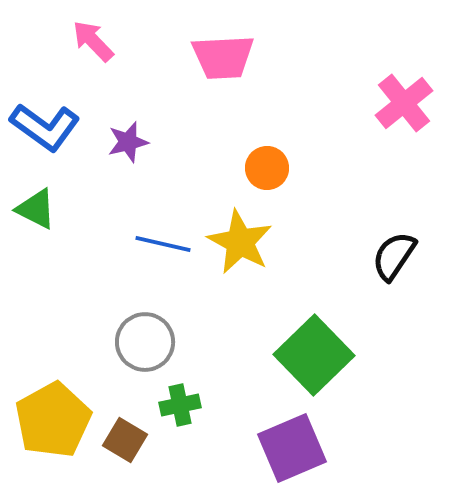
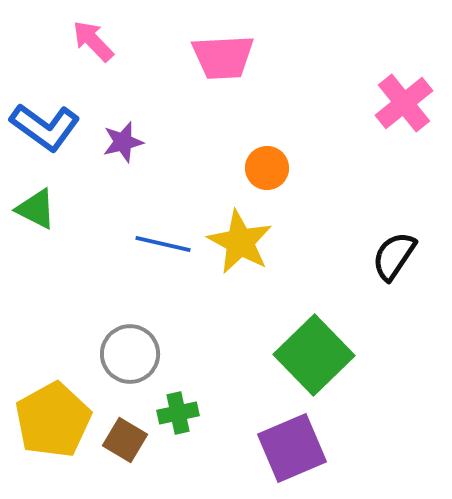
purple star: moved 5 px left
gray circle: moved 15 px left, 12 px down
green cross: moved 2 px left, 8 px down
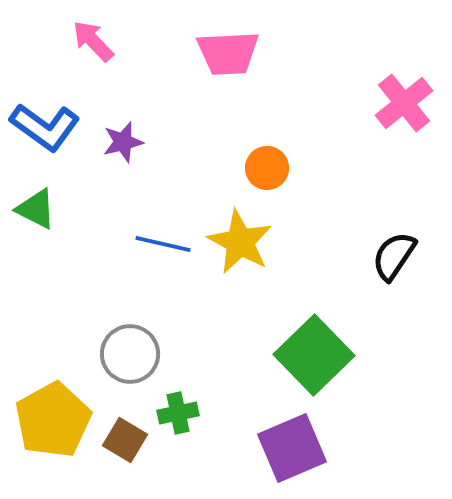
pink trapezoid: moved 5 px right, 4 px up
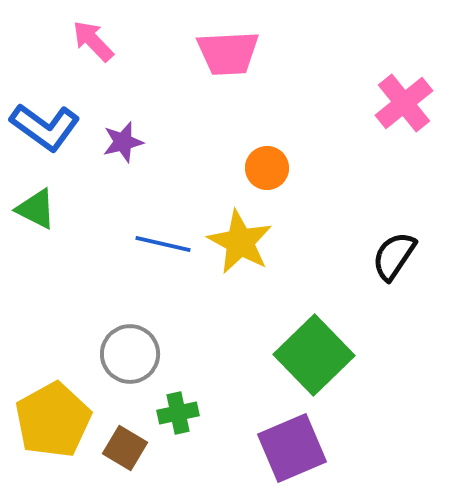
brown square: moved 8 px down
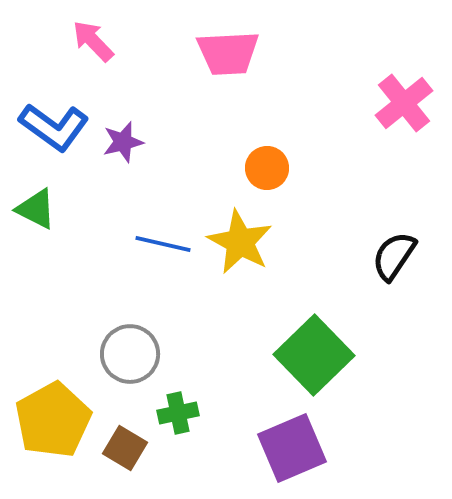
blue L-shape: moved 9 px right
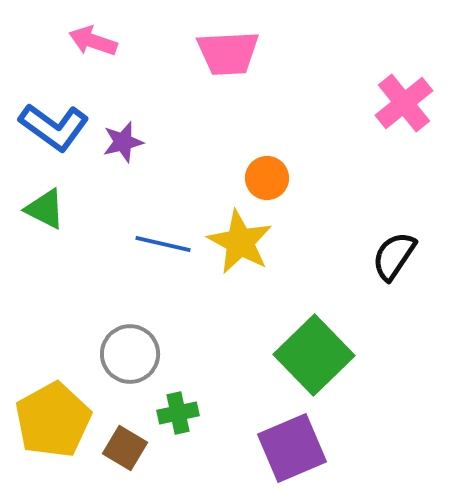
pink arrow: rotated 27 degrees counterclockwise
orange circle: moved 10 px down
green triangle: moved 9 px right
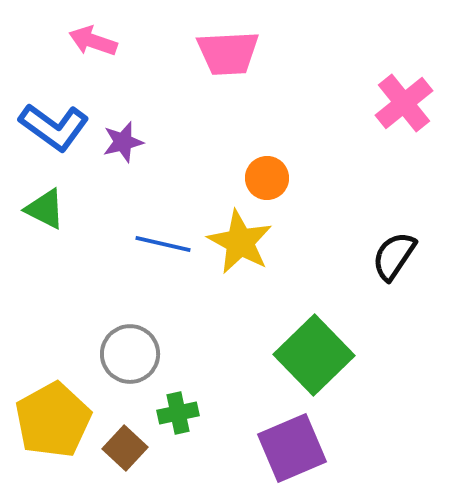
brown square: rotated 12 degrees clockwise
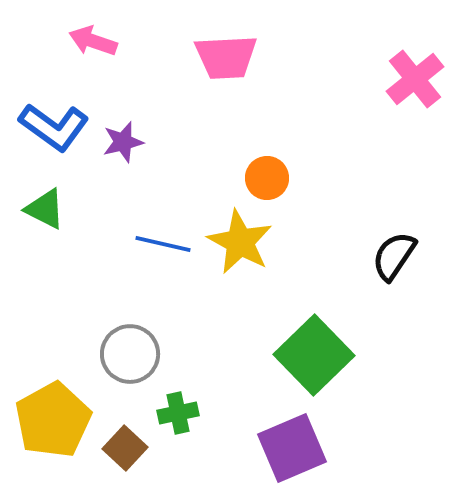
pink trapezoid: moved 2 px left, 4 px down
pink cross: moved 11 px right, 24 px up
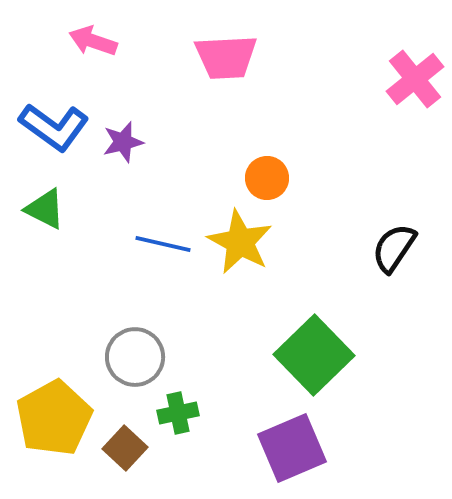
black semicircle: moved 8 px up
gray circle: moved 5 px right, 3 px down
yellow pentagon: moved 1 px right, 2 px up
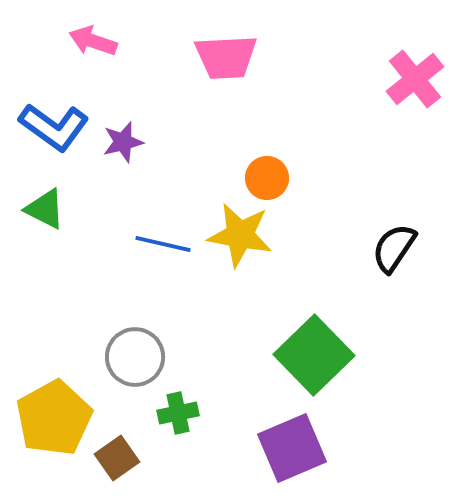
yellow star: moved 7 px up; rotated 18 degrees counterclockwise
brown square: moved 8 px left, 10 px down; rotated 12 degrees clockwise
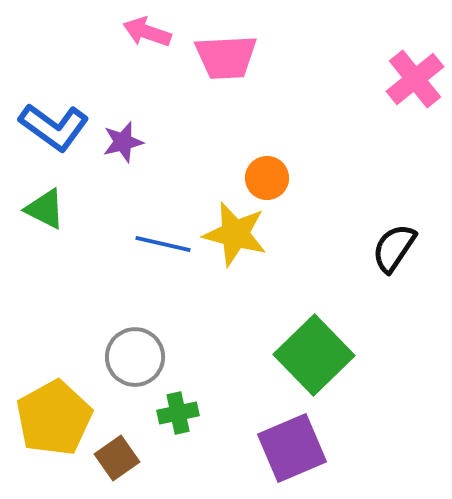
pink arrow: moved 54 px right, 9 px up
yellow star: moved 5 px left, 1 px up; rotated 4 degrees clockwise
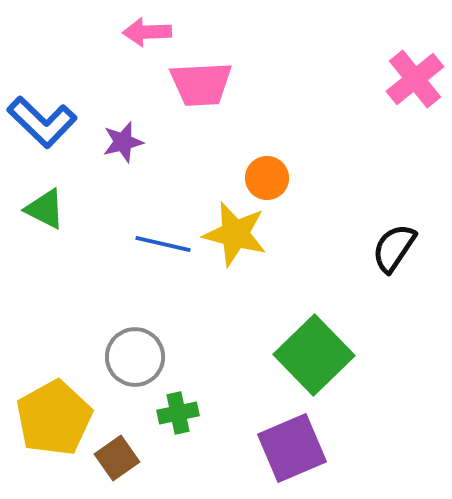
pink arrow: rotated 21 degrees counterclockwise
pink trapezoid: moved 25 px left, 27 px down
blue L-shape: moved 12 px left, 5 px up; rotated 8 degrees clockwise
